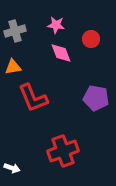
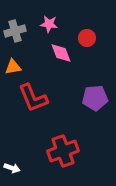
pink star: moved 7 px left, 1 px up
red circle: moved 4 px left, 1 px up
purple pentagon: moved 1 px left; rotated 15 degrees counterclockwise
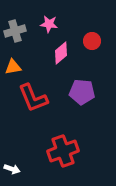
red circle: moved 5 px right, 3 px down
pink diamond: rotated 70 degrees clockwise
purple pentagon: moved 13 px left, 6 px up; rotated 10 degrees clockwise
white arrow: moved 1 px down
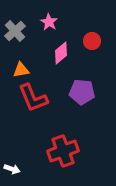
pink star: moved 2 px up; rotated 24 degrees clockwise
gray cross: rotated 25 degrees counterclockwise
orange triangle: moved 8 px right, 3 px down
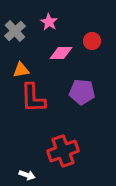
pink diamond: rotated 40 degrees clockwise
red L-shape: rotated 20 degrees clockwise
white arrow: moved 15 px right, 6 px down
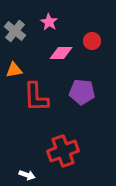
gray cross: rotated 10 degrees counterclockwise
orange triangle: moved 7 px left
red L-shape: moved 3 px right, 1 px up
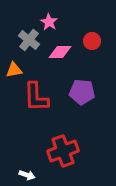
gray cross: moved 14 px right, 9 px down
pink diamond: moved 1 px left, 1 px up
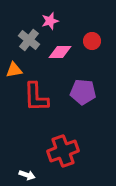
pink star: moved 1 px right, 1 px up; rotated 24 degrees clockwise
purple pentagon: moved 1 px right
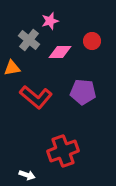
orange triangle: moved 2 px left, 2 px up
red L-shape: rotated 48 degrees counterclockwise
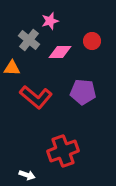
orange triangle: rotated 12 degrees clockwise
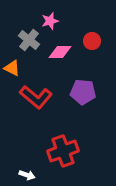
orange triangle: rotated 24 degrees clockwise
